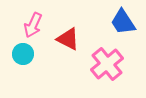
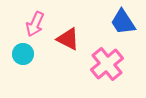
pink arrow: moved 2 px right, 1 px up
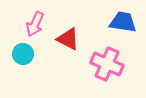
blue trapezoid: rotated 132 degrees clockwise
pink cross: rotated 28 degrees counterclockwise
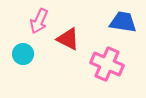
pink arrow: moved 4 px right, 3 px up
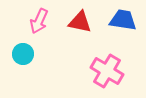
blue trapezoid: moved 2 px up
red triangle: moved 12 px right, 17 px up; rotated 15 degrees counterclockwise
pink cross: moved 7 px down; rotated 8 degrees clockwise
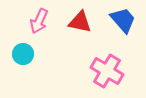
blue trapezoid: rotated 40 degrees clockwise
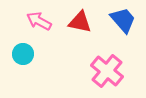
pink arrow: rotated 95 degrees clockwise
pink cross: rotated 8 degrees clockwise
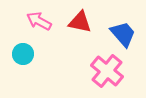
blue trapezoid: moved 14 px down
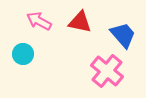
blue trapezoid: moved 1 px down
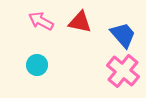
pink arrow: moved 2 px right
cyan circle: moved 14 px right, 11 px down
pink cross: moved 16 px right
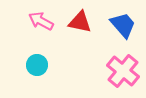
blue trapezoid: moved 10 px up
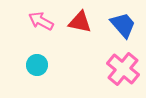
pink cross: moved 2 px up
